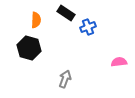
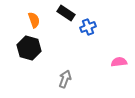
orange semicircle: moved 2 px left; rotated 21 degrees counterclockwise
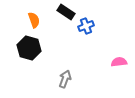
black rectangle: moved 1 px up
blue cross: moved 2 px left, 1 px up
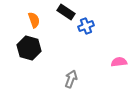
gray arrow: moved 6 px right
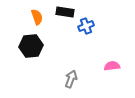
black rectangle: moved 1 px left; rotated 24 degrees counterclockwise
orange semicircle: moved 3 px right, 3 px up
black hexagon: moved 2 px right, 2 px up; rotated 20 degrees counterclockwise
pink semicircle: moved 7 px left, 4 px down
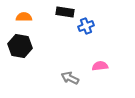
orange semicircle: moved 13 px left; rotated 70 degrees counterclockwise
black hexagon: moved 11 px left; rotated 15 degrees clockwise
pink semicircle: moved 12 px left
gray arrow: moved 1 px left, 1 px up; rotated 84 degrees counterclockwise
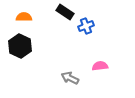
black rectangle: rotated 24 degrees clockwise
black hexagon: rotated 15 degrees clockwise
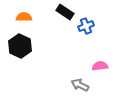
gray arrow: moved 10 px right, 7 px down
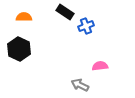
black hexagon: moved 1 px left, 3 px down
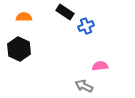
gray arrow: moved 4 px right, 1 px down
